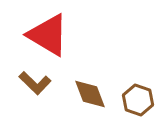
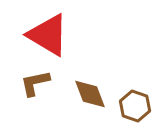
brown L-shape: rotated 124 degrees clockwise
brown hexagon: moved 3 px left, 6 px down
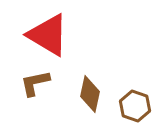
brown diamond: rotated 33 degrees clockwise
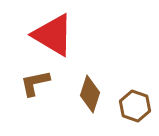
red triangle: moved 5 px right
brown diamond: rotated 6 degrees clockwise
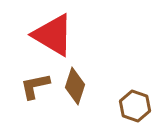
brown L-shape: moved 3 px down
brown diamond: moved 15 px left, 8 px up
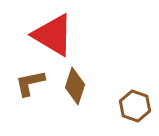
brown L-shape: moved 5 px left, 3 px up
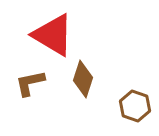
brown diamond: moved 8 px right, 7 px up
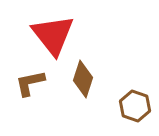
red triangle: rotated 21 degrees clockwise
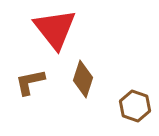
red triangle: moved 2 px right, 6 px up
brown L-shape: moved 1 px up
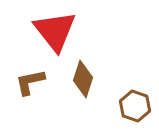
red triangle: moved 2 px down
